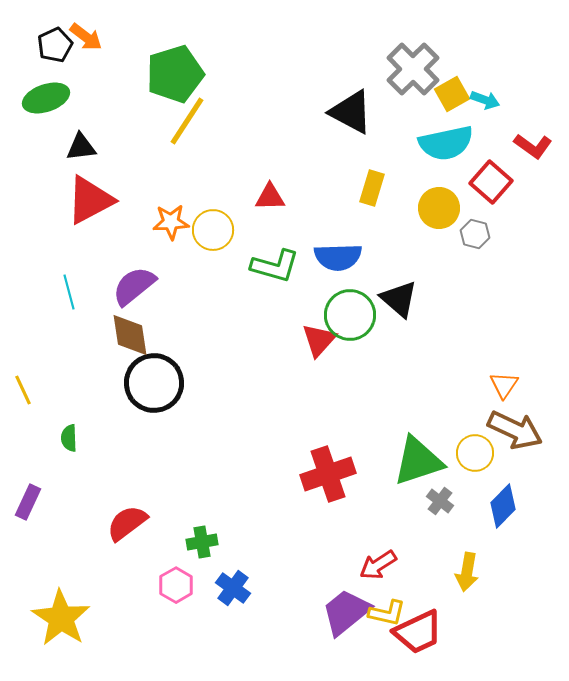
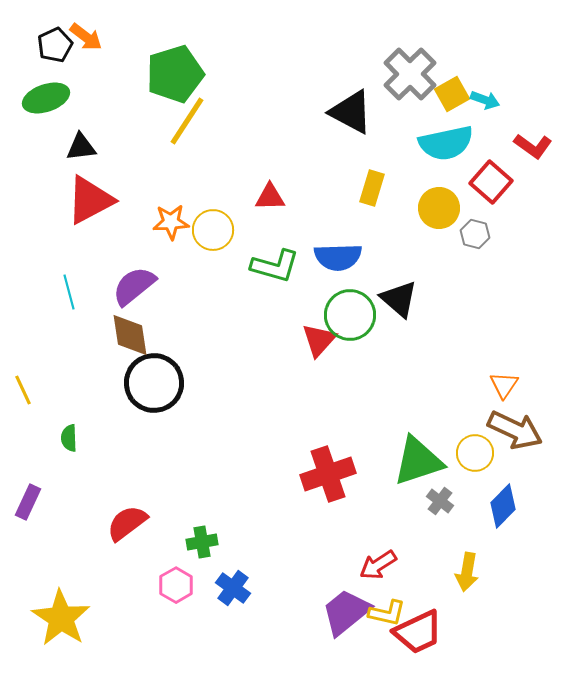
gray cross at (413, 69): moved 3 px left, 5 px down
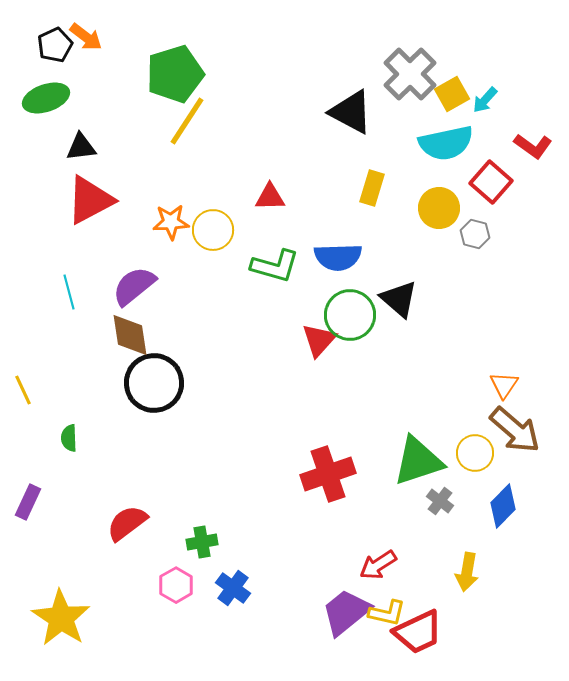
cyan arrow at (485, 100): rotated 112 degrees clockwise
brown arrow at (515, 430): rotated 16 degrees clockwise
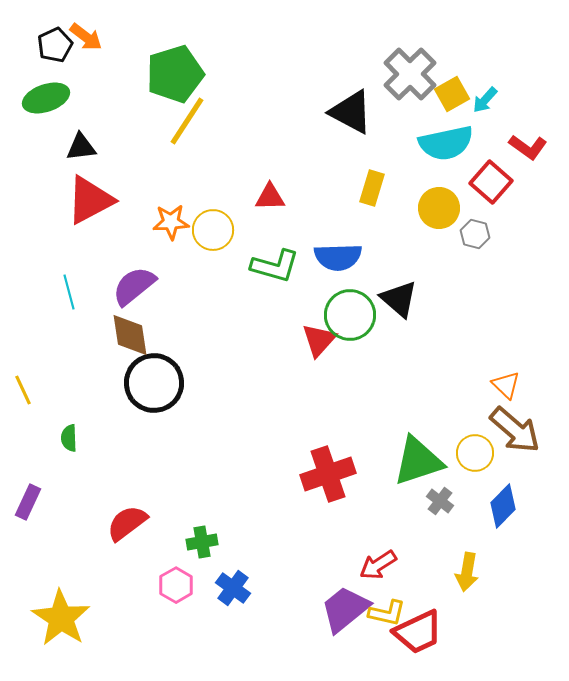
red L-shape at (533, 146): moved 5 px left, 1 px down
orange triangle at (504, 385): moved 2 px right; rotated 20 degrees counterclockwise
purple trapezoid at (346, 612): moved 1 px left, 3 px up
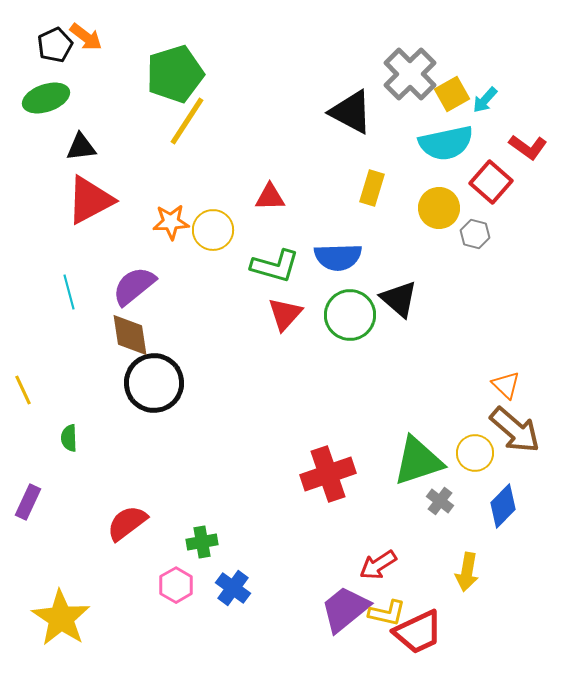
red triangle at (319, 340): moved 34 px left, 26 px up
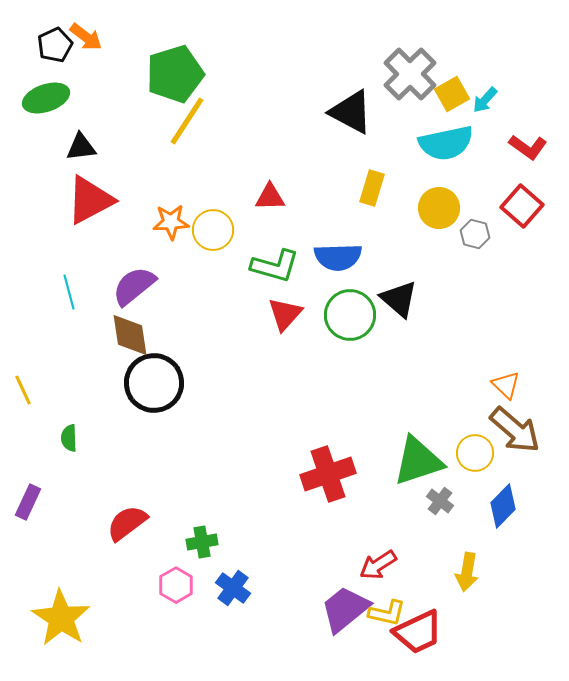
red square at (491, 182): moved 31 px right, 24 px down
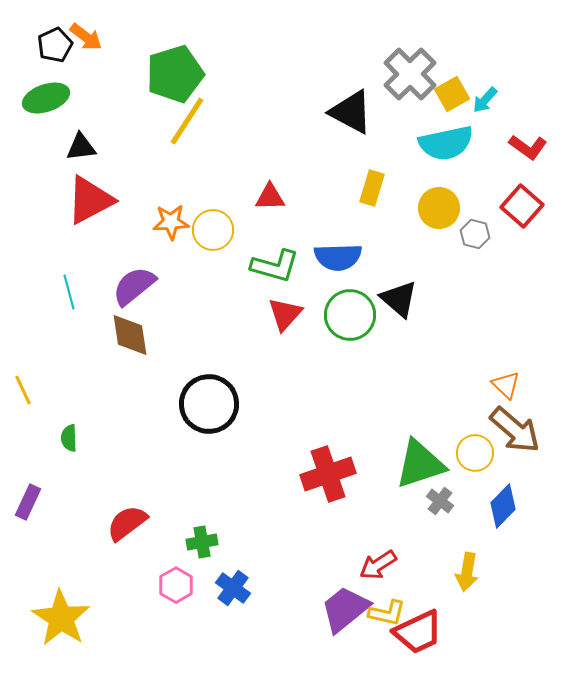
black circle at (154, 383): moved 55 px right, 21 px down
green triangle at (418, 461): moved 2 px right, 3 px down
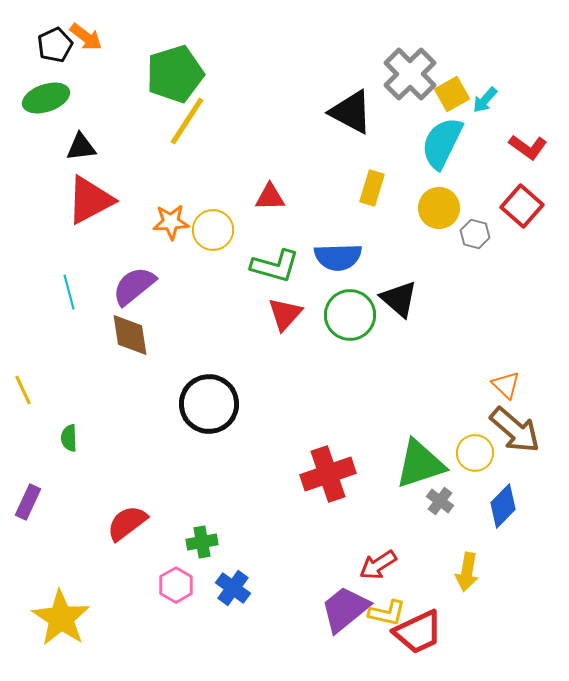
cyan semicircle at (446, 143): moved 4 px left; rotated 128 degrees clockwise
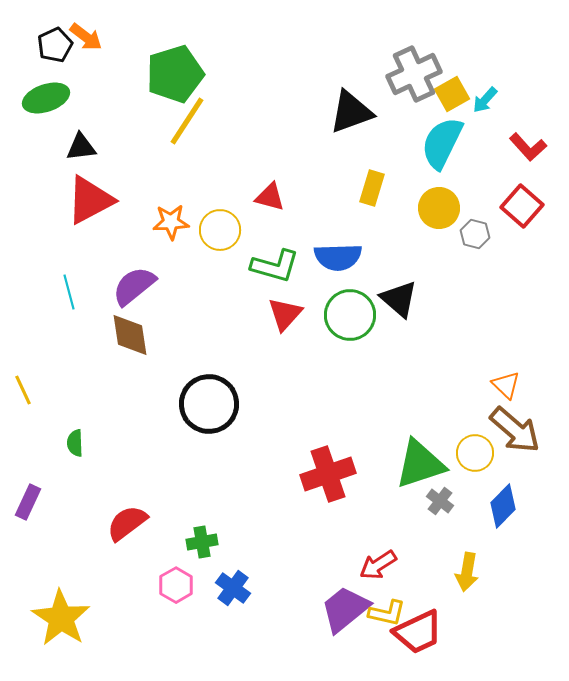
gray cross at (410, 74): moved 4 px right; rotated 20 degrees clockwise
black triangle at (351, 112): rotated 48 degrees counterclockwise
red L-shape at (528, 147): rotated 12 degrees clockwise
red triangle at (270, 197): rotated 16 degrees clockwise
yellow circle at (213, 230): moved 7 px right
green semicircle at (69, 438): moved 6 px right, 5 px down
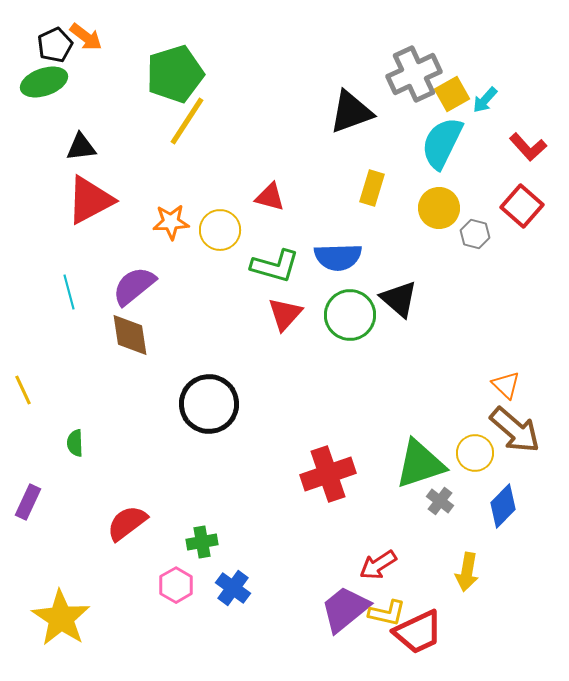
green ellipse at (46, 98): moved 2 px left, 16 px up
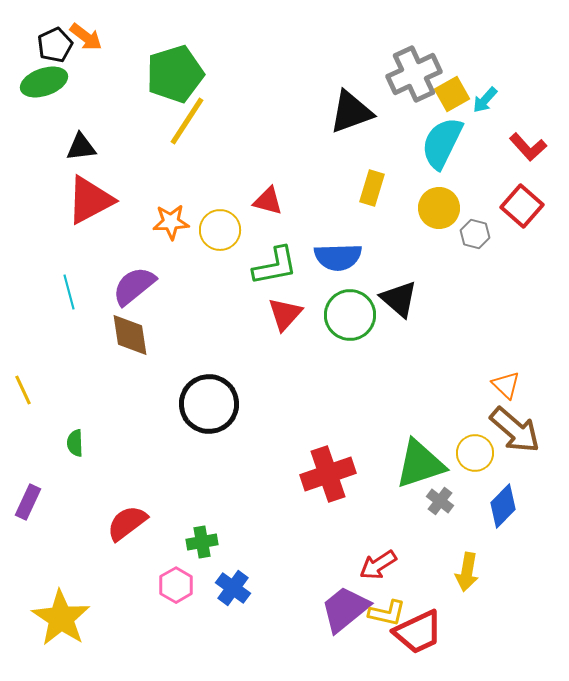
red triangle at (270, 197): moved 2 px left, 4 px down
green L-shape at (275, 266): rotated 27 degrees counterclockwise
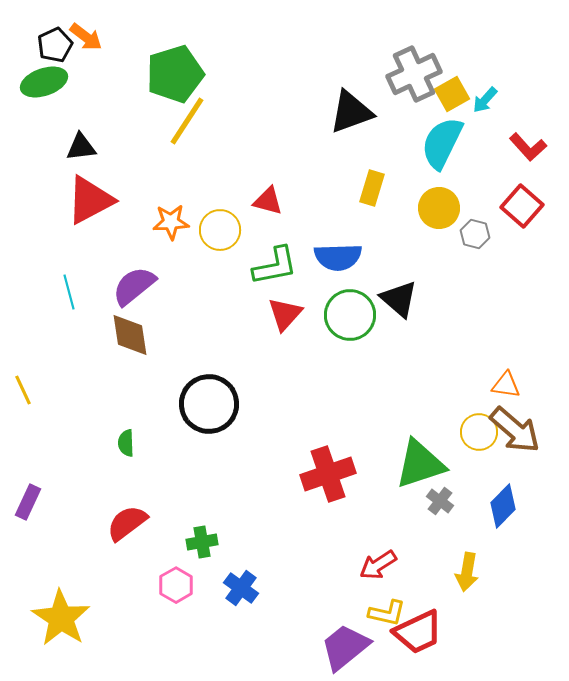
orange triangle at (506, 385): rotated 36 degrees counterclockwise
green semicircle at (75, 443): moved 51 px right
yellow circle at (475, 453): moved 4 px right, 21 px up
blue cross at (233, 588): moved 8 px right
purple trapezoid at (345, 609): moved 38 px down
